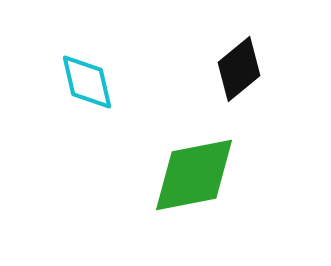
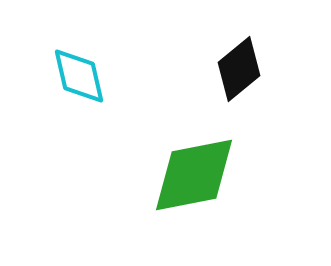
cyan diamond: moved 8 px left, 6 px up
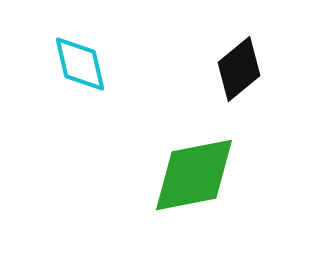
cyan diamond: moved 1 px right, 12 px up
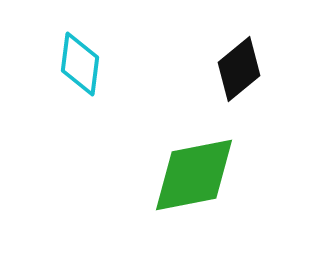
cyan diamond: rotated 20 degrees clockwise
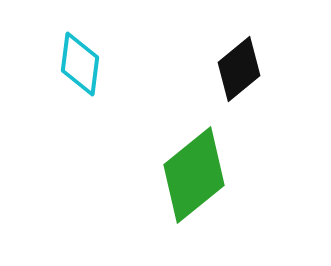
green diamond: rotated 28 degrees counterclockwise
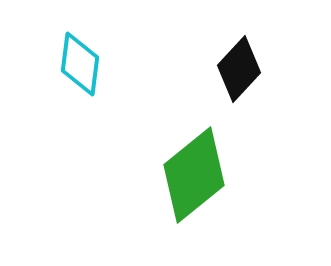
black diamond: rotated 8 degrees counterclockwise
